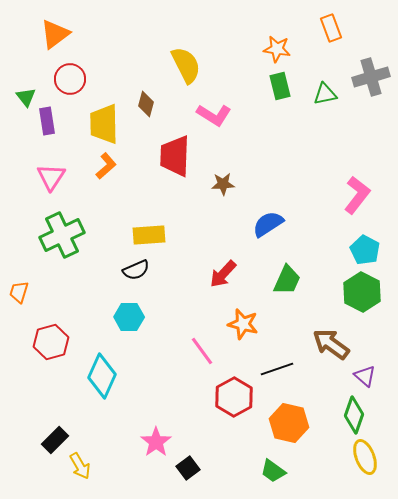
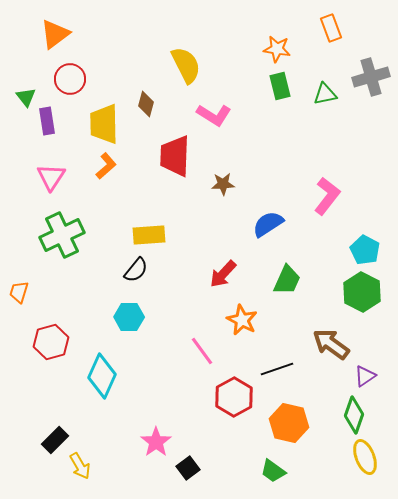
pink L-shape at (357, 195): moved 30 px left, 1 px down
black semicircle at (136, 270): rotated 28 degrees counterclockwise
orange star at (243, 324): moved 1 px left, 4 px up; rotated 12 degrees clockwise
purple triangle at (365, 376): rotated 45 degrees clockwise
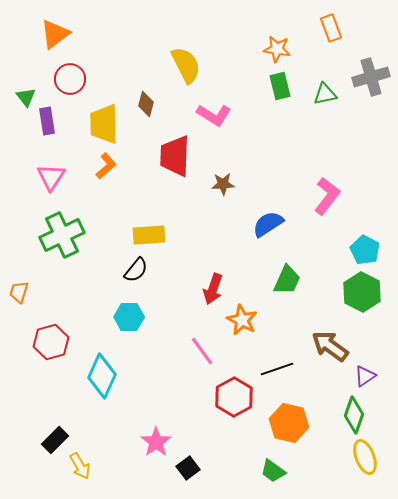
red arrow at (223, 274): moved 10 px left, 15 px down; rotated 24 degrees counterclockwise
brown arrow at (331, 344): moved 1 px left, 2 px down
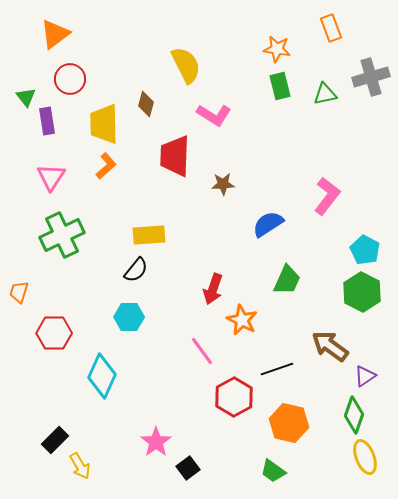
red hexagon at (51, 342): moved 3 px right, 9 px up; rotated 16 degrees clockwise
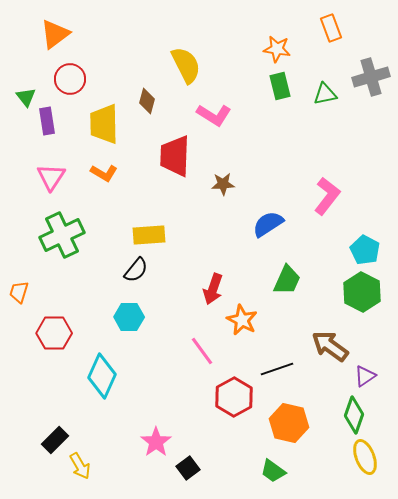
brown diamond at (146, 104): moved 1 px right, 3 px up
orange L-shape at (106, 166): moved 2 px left, 7 px down; rotated 72 degrees clockwise
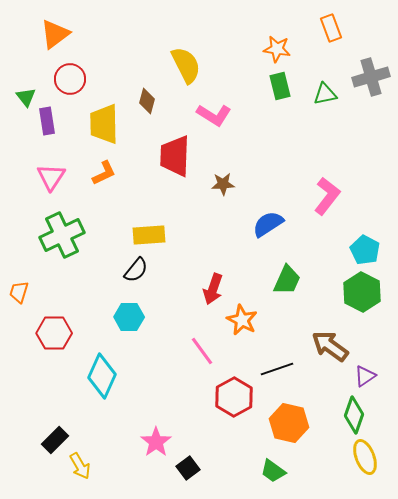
orange L-shape at (104, 173): rotated 56 degrees counterclockwise
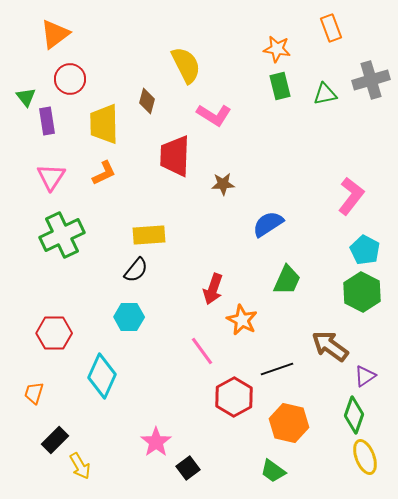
gray cross at (371, 77): moved 3 px down
pink L-shape at (327, 196): moved 24 px right
orange trapezoid at (19, 292): moved 15 px right, 101 px down
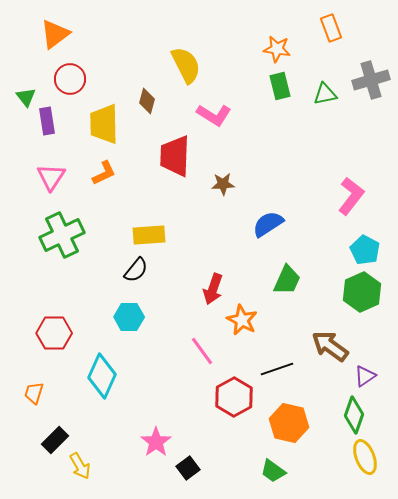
green hexagon at (362, 292): rotated 9 degrees clockwise
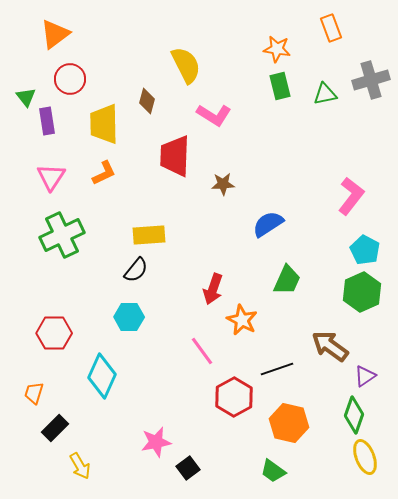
black rectangle at (55, 440): moved 12 px up
pink star at (156, 442): rotated 24 degrees clockwise
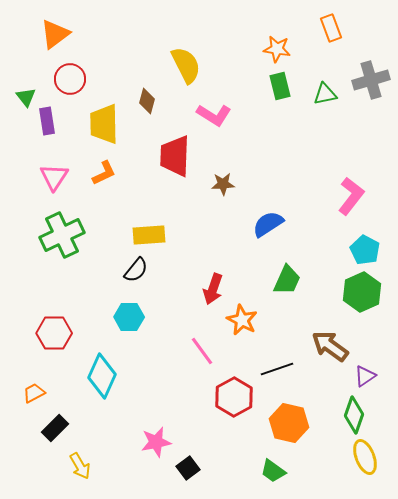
pink triangle at (51, 177): moved 3 px right
orange trapezoid at (34, 393): rotated 45 degrees clockwise
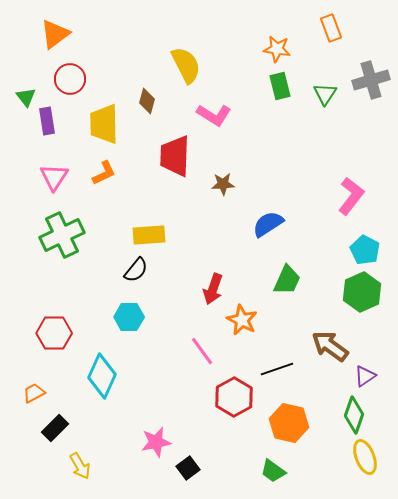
green triangle at (325, 94): rotated 45 degrees counterclockwise
